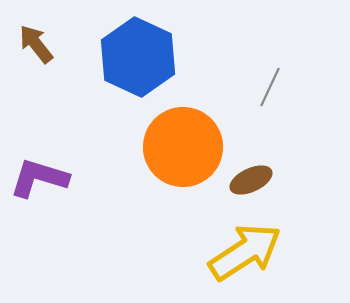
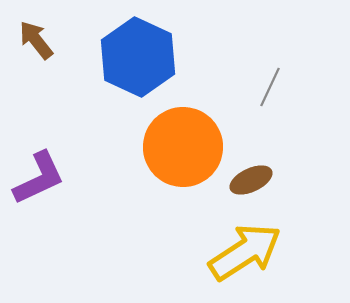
brown arrow: moved 4 px up
purple L-shape: rotated 138 degrees clockwise
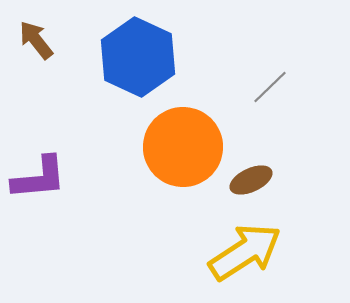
gray line: rotated 21 degrees clockwise
purple L-shape: rotated 20 degrees clockwise
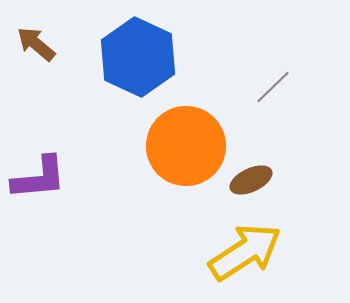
brown arrow: moved 4 px down; rotated 12 degrees counterclockwise
gray line: moved 3 px right
orange circle: moved 3 px right, 1 px up
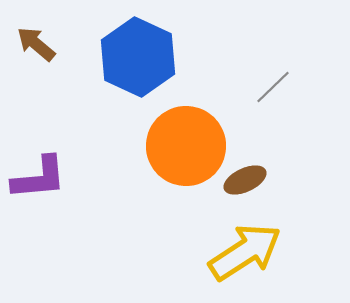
brown ellipse: moved 6 px left
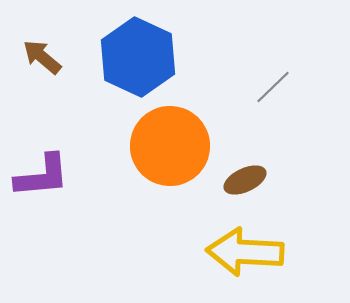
brown arrow: moved 6 px right, 13 px down
orange circle: moved 16 px left
purple L-shape: moved 3 px right, 2 px up
yellow arrow: rotated 144 degrees counterclockwise
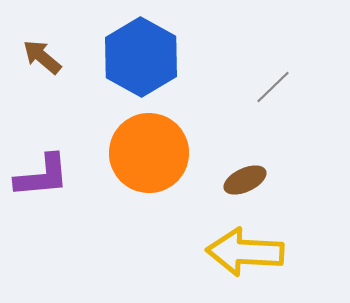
blue hexagon: moved 3 px right; rotated 4 degrees clockwise
orange circle: moved 21 px left, 7 px down
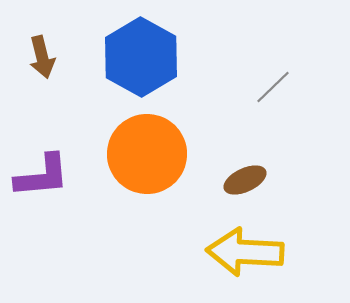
brown arrow: rotated 144 degrees counterclockwise
orange circle: moved 2 px left, 1 px down
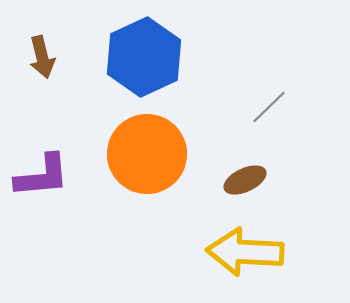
blue hexagon: moved 3 px right; rotated 6 degrees clockwise
gray line: moved 4 px left, 20 px down
